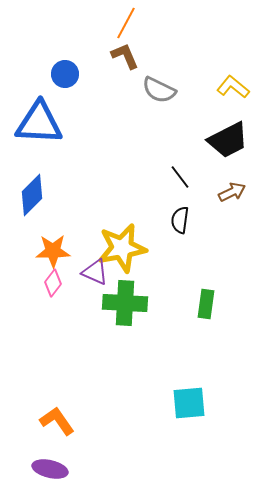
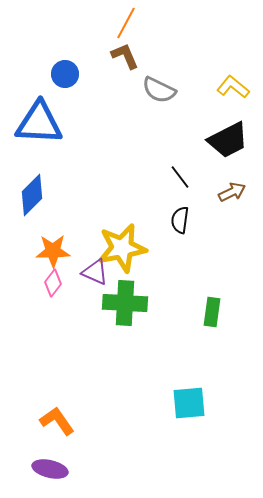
green rectangle: moved 6 px right, 8 px down
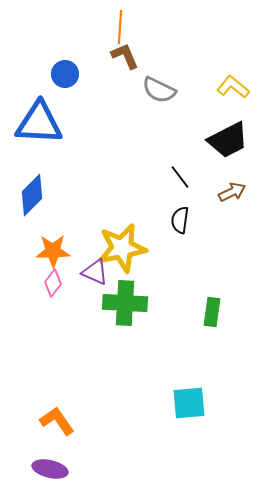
orange line: moved 6 px left, 4 px down; rotated 24 degrees counterclockwise
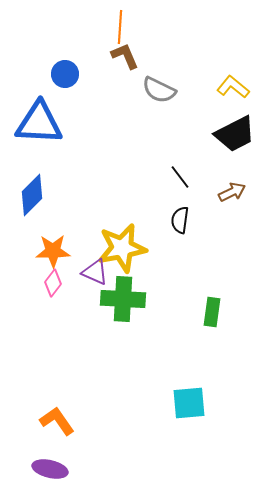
black trapezoid: moved 7 px right, 6 px up
green cross: moved 2 px left, 4 px up
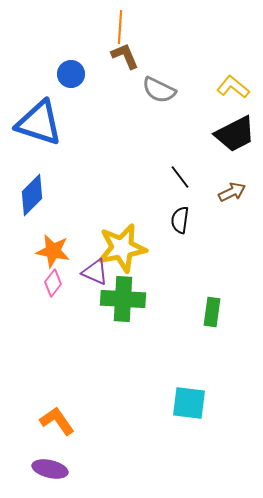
blue circle: moved 6 px right
blue triangle: rotated 15 degrees clockwise
orange star: rotated 12 degrees clockwise
cyan square: rotated 12 degrees clockwise
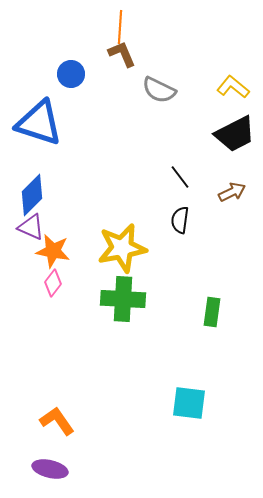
brown L-shape: moved 3 px left, 2 px up
purple triangle: moved 64 px left, 45 px up
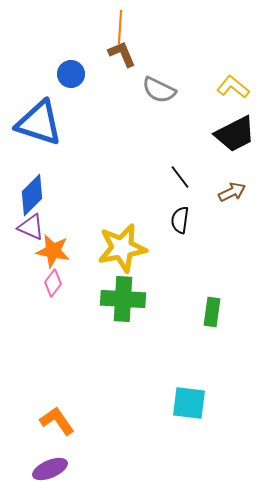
purple ellipse: rotated 36 degrees counterclockwise
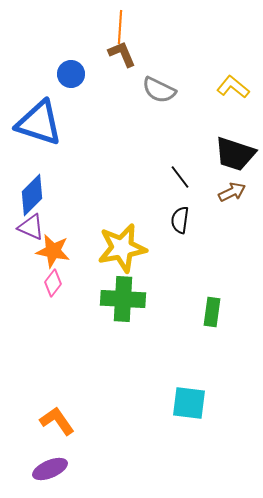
black trapezoid: moved 20 px down; rotated 45 degrees clockwise
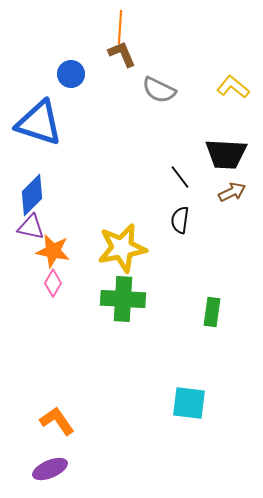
black trapezoid: moved 9 px left; rotated 15 degrees counterclockwise
purple triangle: rotated 12 degrees counterclockwise
pink diamond: rotated 8 degrees counterclockwise
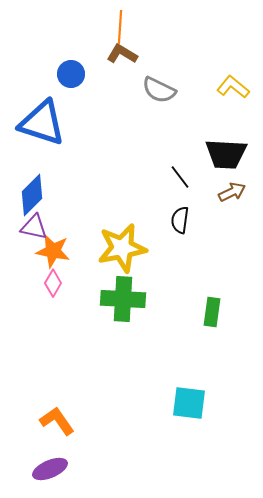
brown L-shape: rotated 36 degrees counterclockwise
blue triangle: moved 3 px right
purple triangle: moved 3 px right
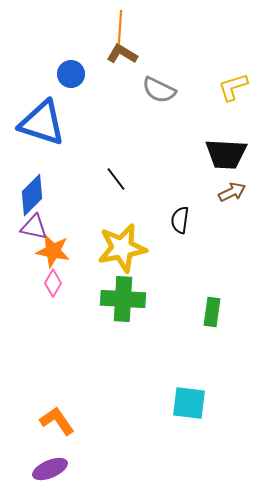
yellow L-shape: rotated 56 degrees counterclockwise
black line: moved 64 px left, 2 px down
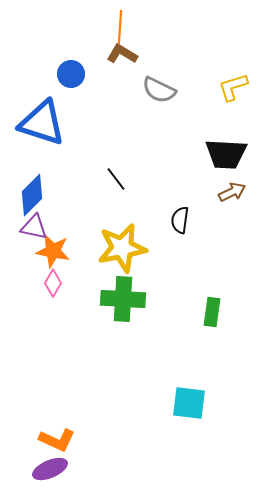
orange L-shape: moved 19 px down; rotated 150 degrees clockwise
